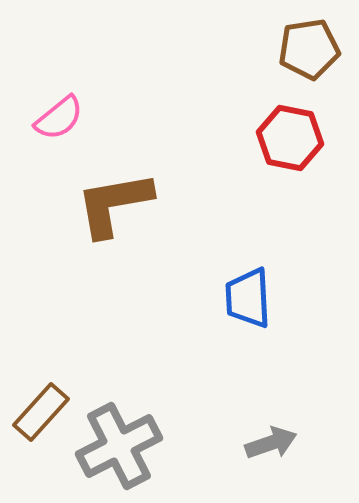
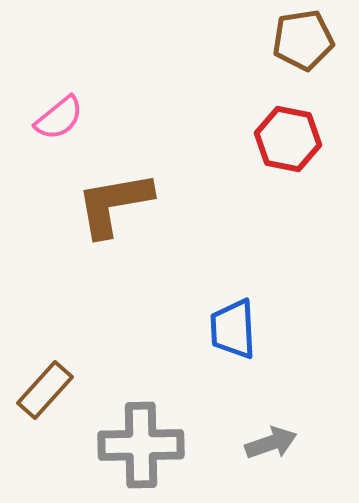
brown pentagon: moved 6 px left, 9 px up
red hexagon: moved 2 px left, 1 px down
blue trapezoid: moved 15 px left, 31 px down
brown rectangle: moved 4 px right, 22 px up
gray cross: moved 22 px right, 1 px up; rotated 26 degrees clockwise
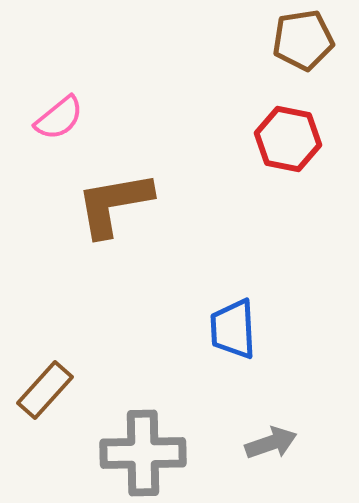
gray cross: moved 2 px right, 8 px down
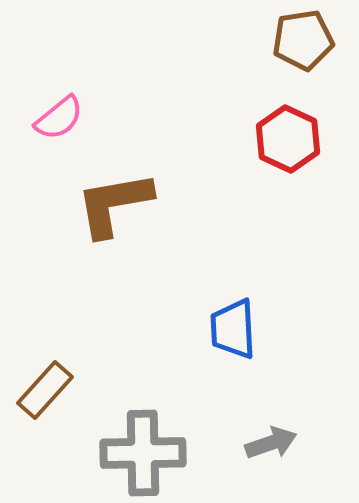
red hexagon: rotated 14 degrees clockwise
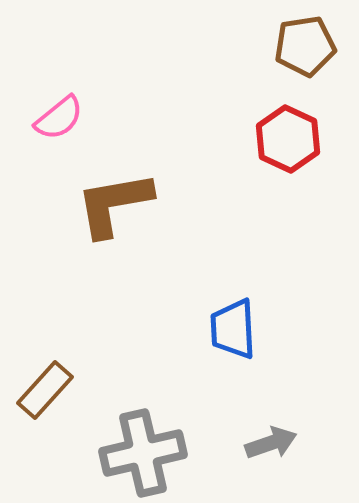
brown pentagon: moved 2 px right, 6 px down
gray cross: rotated 12 degrees counterclockwise
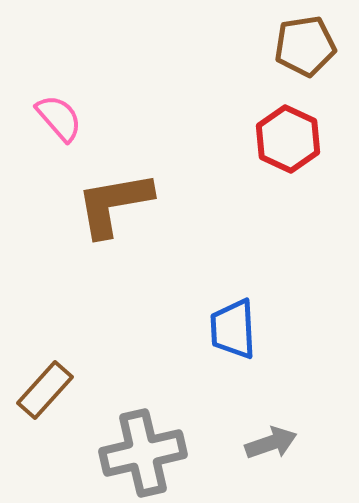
pink semicircle: rotated 92 degrees counterclockwise
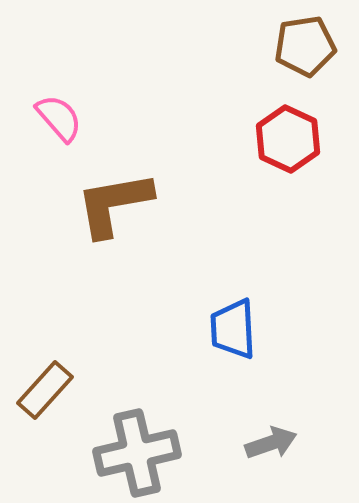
gray cross: moved 6 px left
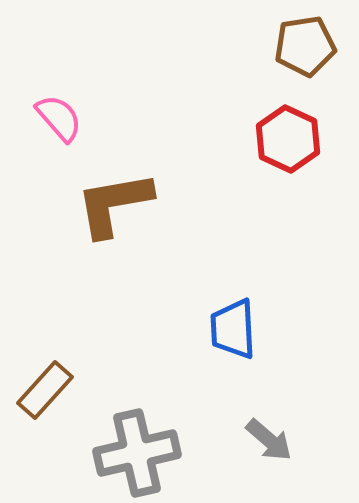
gray arrow: moved 2 px left, 3 px up; rotated 60 degrees clockwise
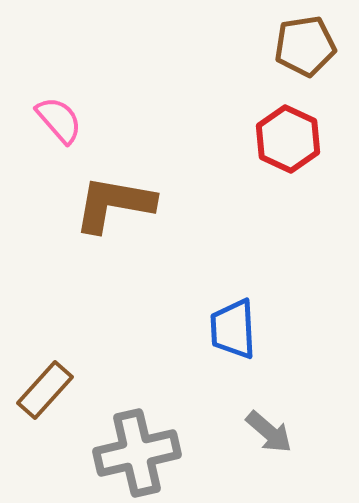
pink semicircle: moved 2 px down
brown L-shape: rotated 20 degrees clockwise
gray arrow: moved 8 px up
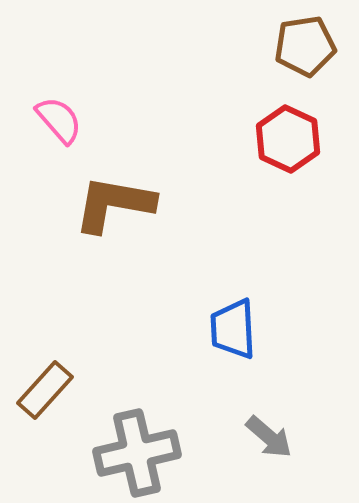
gray arrow: moved 5 px down
